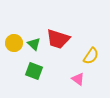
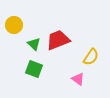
red trapezoid: moved 1 px down; rotated 140 degrees clockwise
yellow circle: moved 18 px up
yellow semicircle: moved 1 px down
green square: moved 2 px up
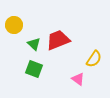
yellow semicircle: moved 3 px right, 2 px down
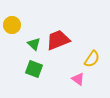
yellow circle: moved 2 px left
yellow semicircle: moved 2 px left
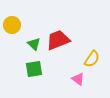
green square: rotated 30 degrees counterclockwise
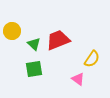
yellow circle: moved 6 px down
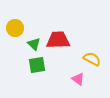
yellow circle: moved 3 px right, 3 px up
red trapezoid: rotated 20 degrees clockwise
yellow semicircle: rotated 96 degrees counterclockwise
green square: moved 3 px right, 4 px up
